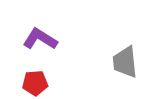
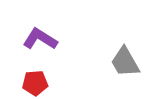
gray trapezoid: rotated 24 degrees counterclockwise
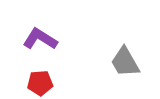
red pentagon: moved 5 px right
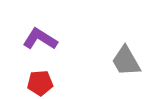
gray trapezoid: moved 1 px right, 1 px up
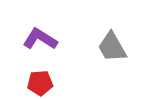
gray trapezoid: moved 14 px left, 14 px up
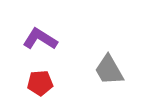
gray trapezoid: moved 3 px left, 23 px down
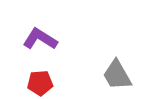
gray trapezoid: moved 8 px right, 5 px down
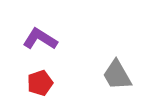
red pentagon: rotated 15 degrees counterclockwise
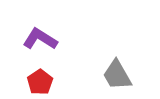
red pentagon: moved 1 px up; rotated 15 degrees counterclockwise
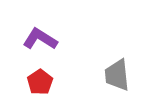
gray trapezoid: rotated 24 degrees clockwise
